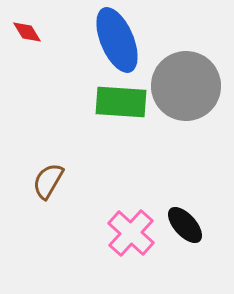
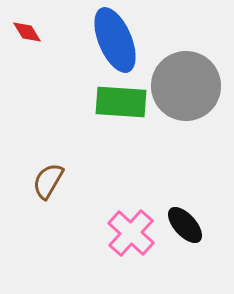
blue ellipse: moved 2 px left
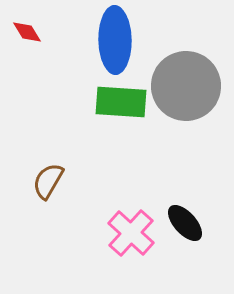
blue ellipse: rotated 22 degrees clockwise
black ellipse: moved 2 px up
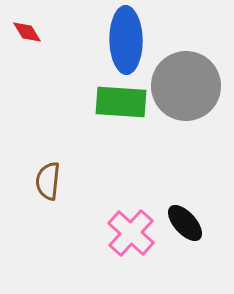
blue ellipse: moved 11 px right
brown semicircle: rotated 24 degrees counterclockwise
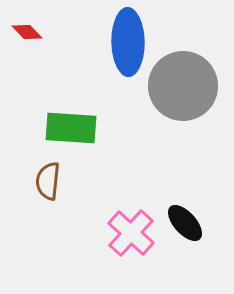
red diamond: rotated 12 degrees counterclockwise
blue ellipse: moved 2 px right, 2 px down
gray circle: moved 3 px left
green rectangle: moved 50 px left, 26 px down
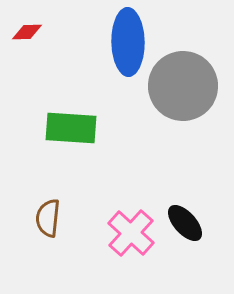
red diamond: rotated 48 degrees counterclockwise
brown semicircle: moved 37 px down
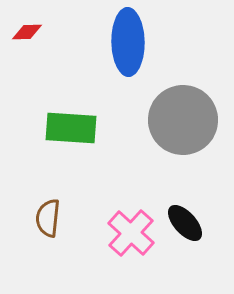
gray circle: moved 34 px down
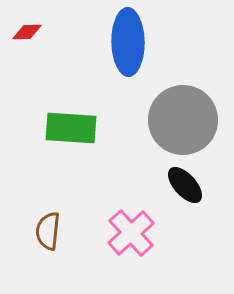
brown semicircle: moved 13 px down
black ellipse: moved 38 px up
pink cross: rotated 6 degrees clockwise
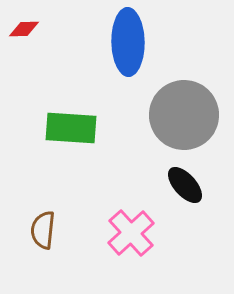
red diamond: moved 3 px left, 3 px up
gray circle: moved 1 px right, 5 px up
brown semicircle: moved 5 px left, 1 px up
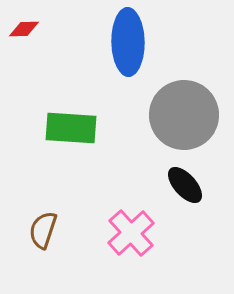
brown semicircle: rotated 12 degrees clockwise
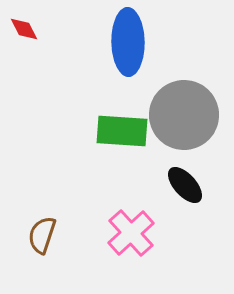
red diamond: rotated 64 degrees clockwise
green rectangle: moved 51 px right, 3 px down
brown semicircle: moved 1 px left, 5 px down
